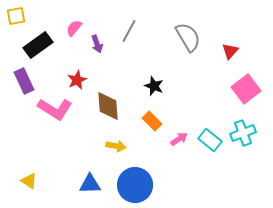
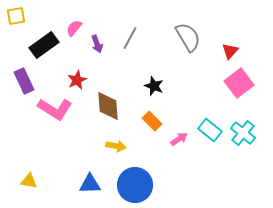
gray line: moved 1 px right, 7 px down
black rectangle: moved 6 px right
pink square: moved 7 px left, 6 px up
cyan cross: rotated 30 degrees counterclockwise
cyan rectangle: moved 10 px up
yellow triangle: rotated 24 degrees counterclockwise
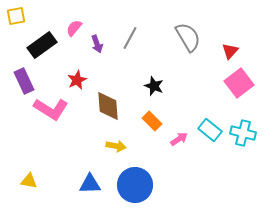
black rectangle: moved 2 px left
pink L-shape: moved 4 px left
cyan cross: rotated 25 degrees counterclockwise
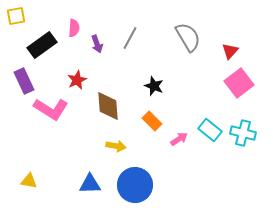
pink semicircle: rotated 144 degrees clockwise
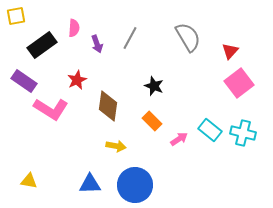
purple rectangle: rotated 30 degrees counterclockwise
brown diamond: rotated 12 degrees clockwise
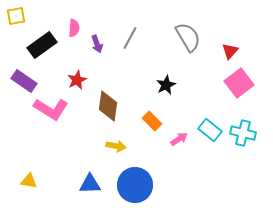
black star: moved 12 px right, 1 px up; rotated 24 degrees clockwise
